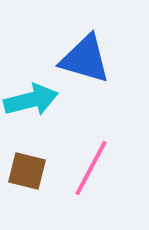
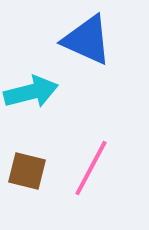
blue triangle: moved 2 px right, 19 px up; rotated 8 degrees clockwise
cyan arrow: moved 8 px up
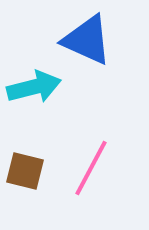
cyan arrow: moved 3 px right, 5 px up
brown square: moved 2 px left
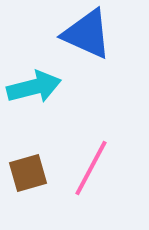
blue triangle: moved 6 px up
brown square: moved 3 px right, 2 px down; rotated 30 degrees counterclockwise
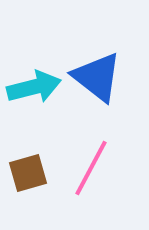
blue triangle: moved 10 px right, 43 px down; rotated 14 degrees clockwise
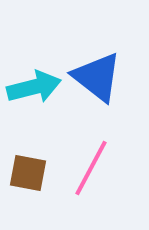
brown square: rotated 27 degrees clockwise
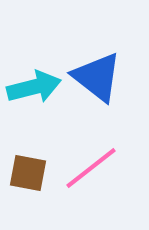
pink line: rotated 24 degrees clockwise
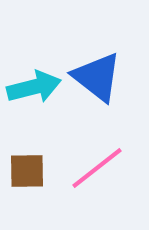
pink line: moved 6 px right
brown square: moved 1 px left, 2 px up; rotated 12 degrees counterclockwise
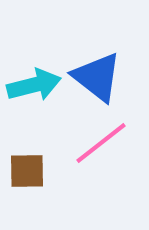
cyan arrow: moved 2 px up
pink line: moved 4 px right, 25 px up
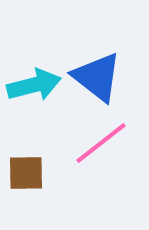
brown square: moved 1 px left, 2 px down
